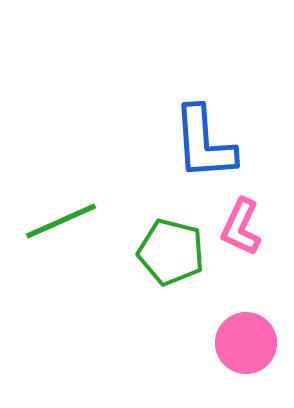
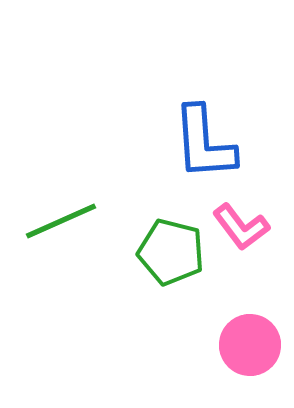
pink L-shape: rotated 62 degrees counterclockwise
pink circle: moved 4 px right, 2 px down
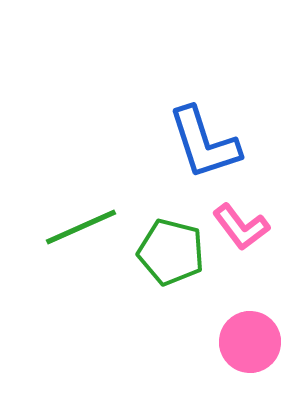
blue L-shape: rotated 14 degrees counterclockwise
green line: moved 20 px right, 6 px down
pink circle: moved 3 px up
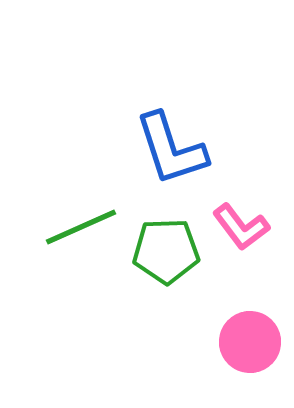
blue L-shape: moved 33 px left, 6 px down
green pentagon: moved 5 px left, 1 px up; rotated 16 degrees counterclockwise
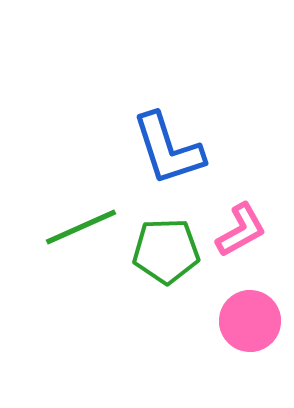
blue L-shape: moved 3 px left
pink L-shape: moved 3 px down; rotated 82 degrees counterclockwise
pink circle: moved 21 px up
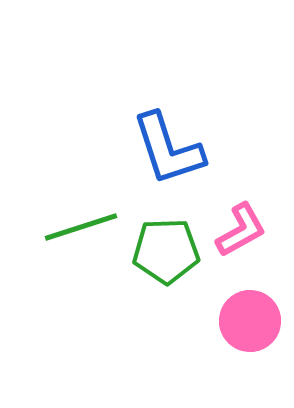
green line: rotated 6 degrees clockwise
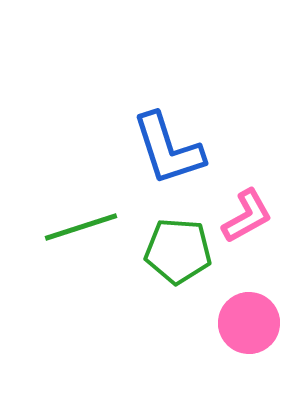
pink L-shape: moved 6 px right, 14 px up
green pentagon: moved 12 px right; rotated 6 degrees clockwise
pink circle: moved 1 px left, 2 px down
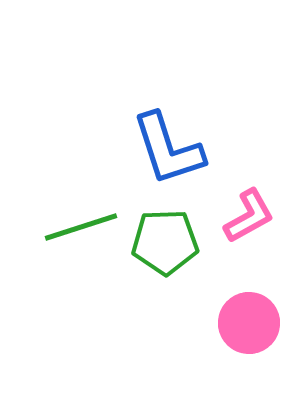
pink L-shape: moved 2 px right
green pentagon: moved 13 px left, 9 px up; rotated 6 degrees counterclockwise
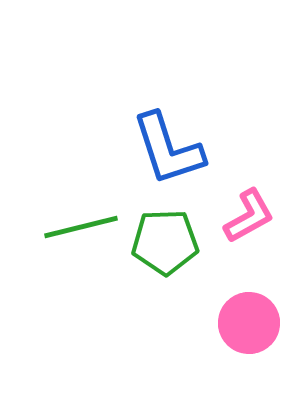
green line: rotated 4 degrees clockwise
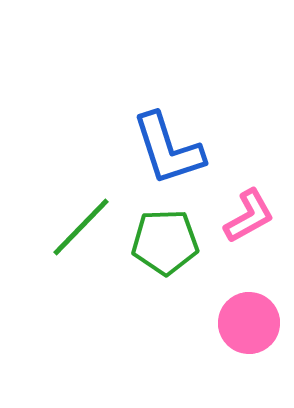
green line: rotated 32 degrees counterclockwise
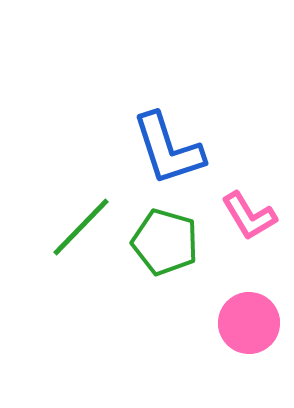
pink L-shape: rotated 88 degrees clockwise
green pentagon: rotated 18 degrees clockwise
